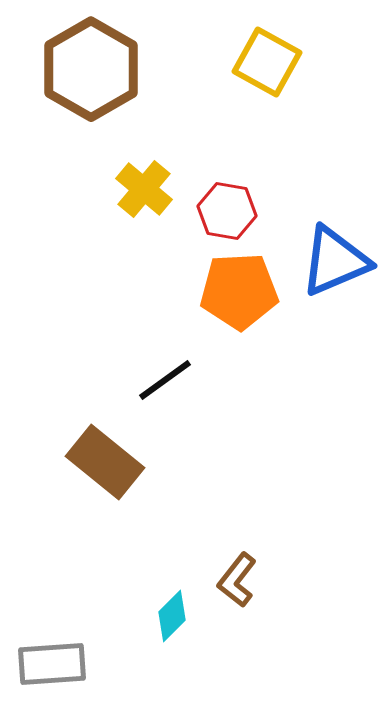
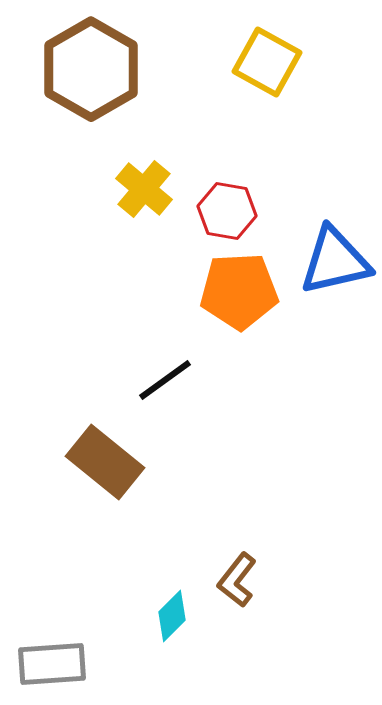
blue triangle: rotated 10 degrees clockwise
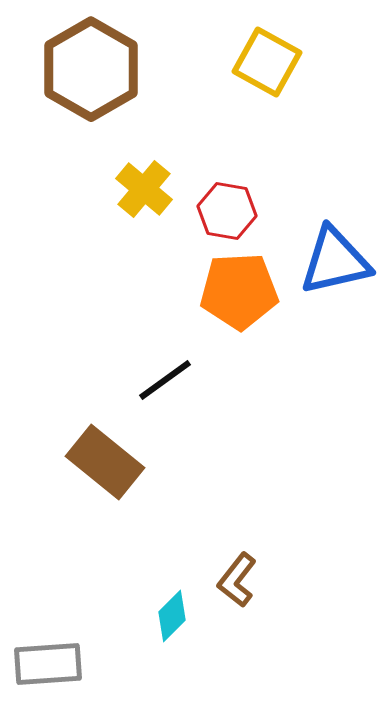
gray rectangle: moved 4 px left
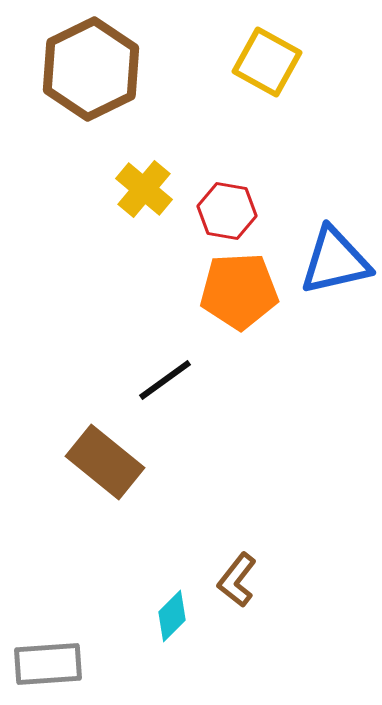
brown hexagon: rotated 4 degrees clockwise
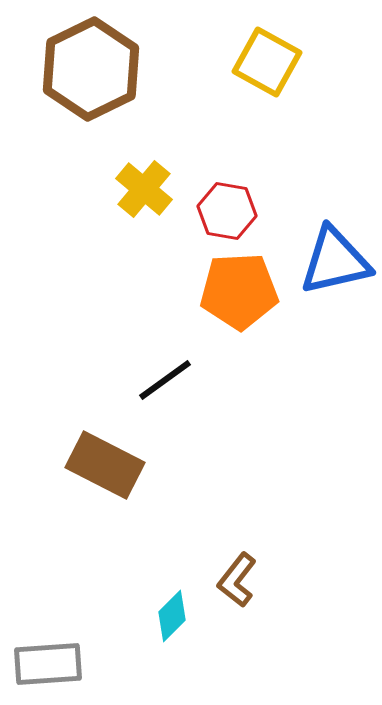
brown rectangle: moved 3 px down; rotated 12 degrees counterclockwise
